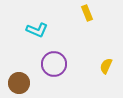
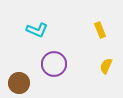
yellow rectangle: moved 13 px right, 17 px down
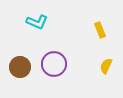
cyan L-shape: moved 8 px up
brown circle: moved 1 px right, 16 px up
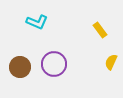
yellow rectangle: rotated 14 degrees counterclockwise
yellow semicircle: moved 5 px right, 4 px up
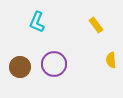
cyan L-shape: rotated 90 degrees clockwise
yellow rectangle: moved 4 px left, 5 px up
yellow semicircle: moved 2 px up; rotated 28 degrees counterclockwise
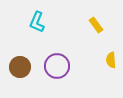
purple circle: moved 3 px right, 2 px down
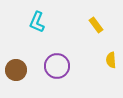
brown circle: moved 4 px left, 3 px down
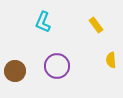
cyan L-shape: moved 6 px right
brown circle: moved 1 px left, 1 px down
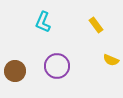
yellow semicircle: rotated 63 degrees counterclockwise
